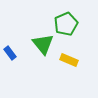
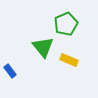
green triangle: moved 3 px down
blue rectangle: moved 18 px down
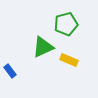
green pentagon: rotated 10 degrees clockwise
green triangle: rotated 45 degrees clockwise
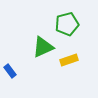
green pentagon: moved 1 px right
yellow rectangle: rotated 42 degrees counterclockwise
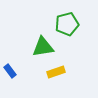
green triangle: rotated 15 degrees clockwise
yellow rectangle: moved 13 px left, 12 px down
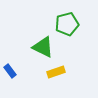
green triangle: rotated 35 degrees clockwise
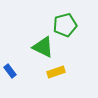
green pentagon: moved 2 px left, 1 px down
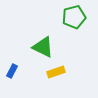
green pentagon: moved 9 px right, 8 px up
blue rectangle: moved 2 px right; rotated 64 degrees clockwise
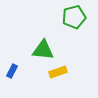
green triangle: moved 3 px down; rotated 20 degrees counterclockwise
yellow rectangle: moved 2 px right
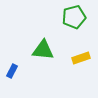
yellow rectangle: moved 23 px right, 14 px up
